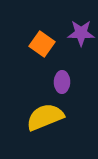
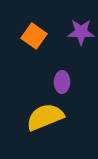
purple star: moved 1 px up
orange square: moved 8 px left, 8 px up
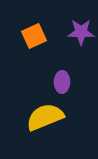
orange square: rotated 30 degrees clockwise
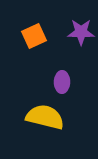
yellow semicircle: rotated 36 degrees clockwise
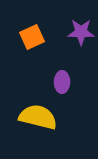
orange square: moved 2 px left, 1 px down
yellow semicircle: moved 7 px left
